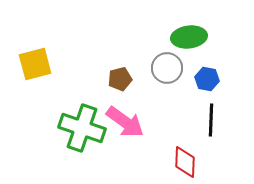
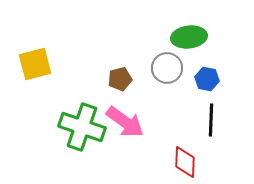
green cross: moved 1 px up
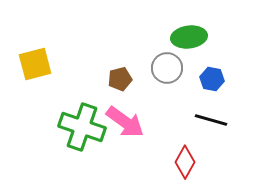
blue hexagon: moved 5 px right
black line: rotated 76 degrees counterclockwise
red diamond: rotated 28 degrees clockwise
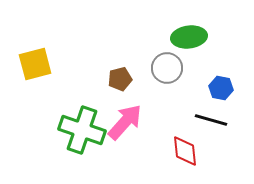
blue hexagon: moved 9 px right, 9 px down
pink arrow: rotated 84 degrees counterclockwise
green cross: moved 3 px down
red diamond: moved 11 px up; rotated 36 degrees counterclockwise
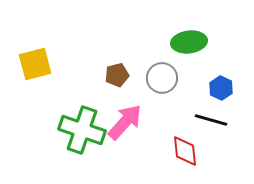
green ellipse: moved 5 px down
gray circle: moved 5 px left, 10 px down
brown pentagon: moved 3 px left, 4 px up
blue hexagon: rotated 15 degrees clockwise
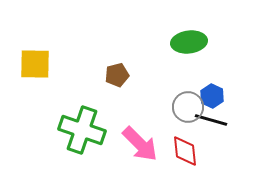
yellow square: rotated 16 degrees clockwise
gray circle: moved 26 px right, 29 px down
blue hexagon: moved 9 px left, 8 px down
pink arrow: moved 15 px right, 22 px down; rotated 93 degrees clockwise
